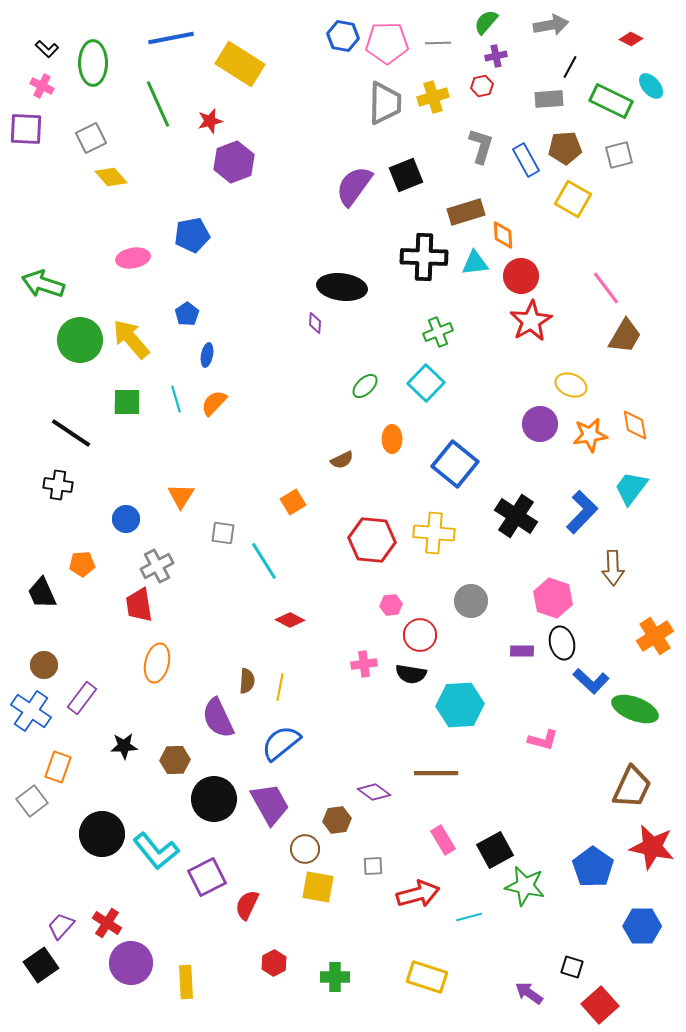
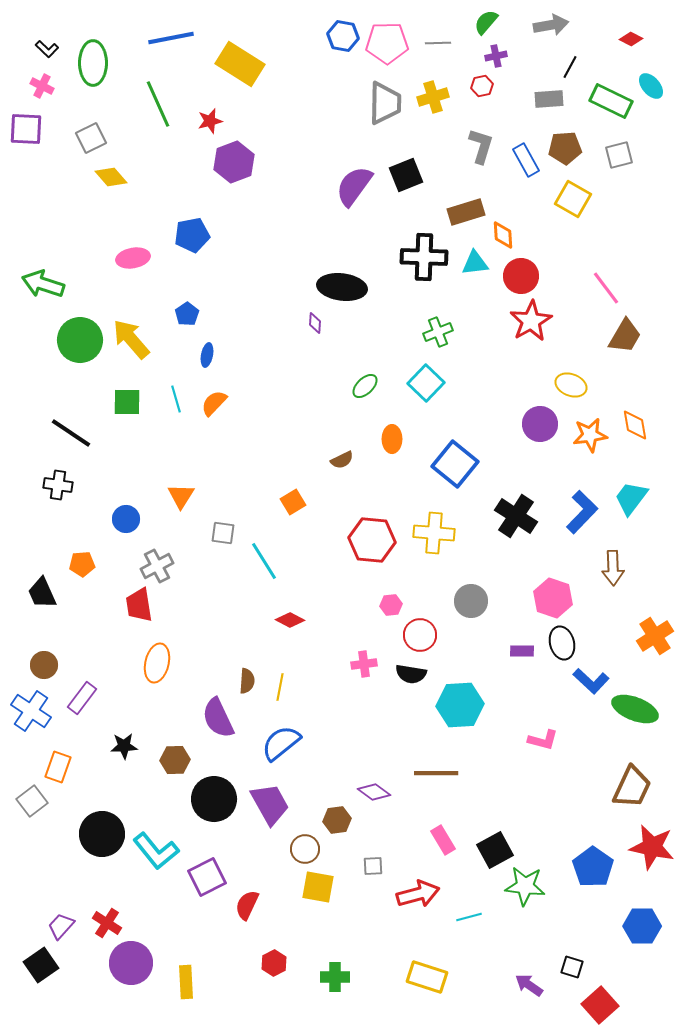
cyan trapezoid at (631, 488): moved 10 px down
green star at (525, 886): rotated 6 degrees counterclockwise
purple arrow at (529, 993): moved 8 px up
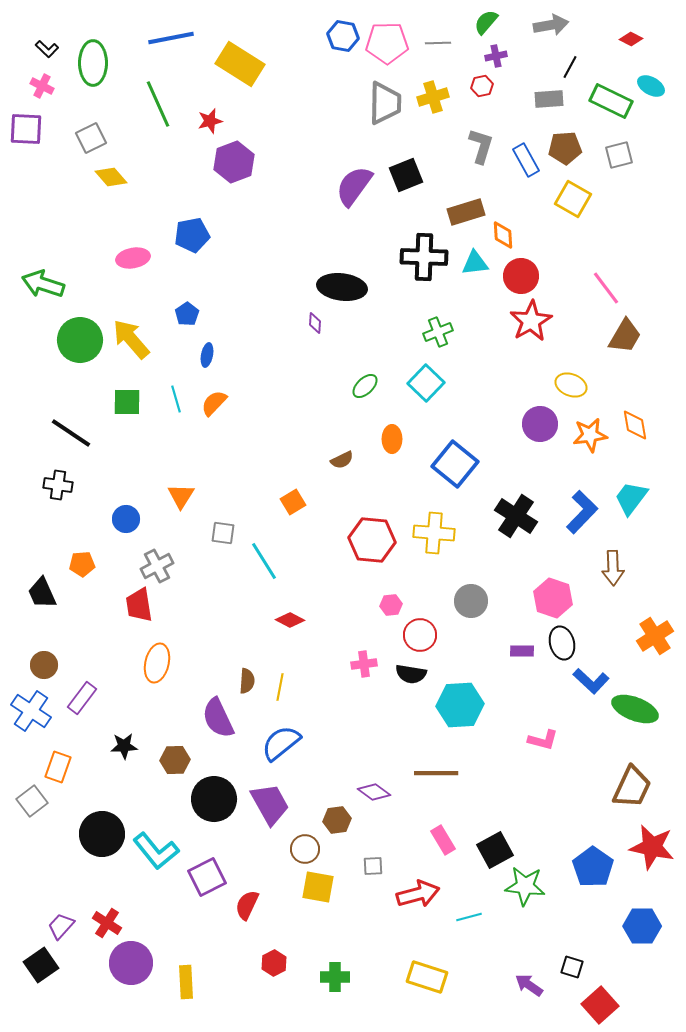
cyan ellipse at (651, 86): rotated 20 degrees counterclockwise
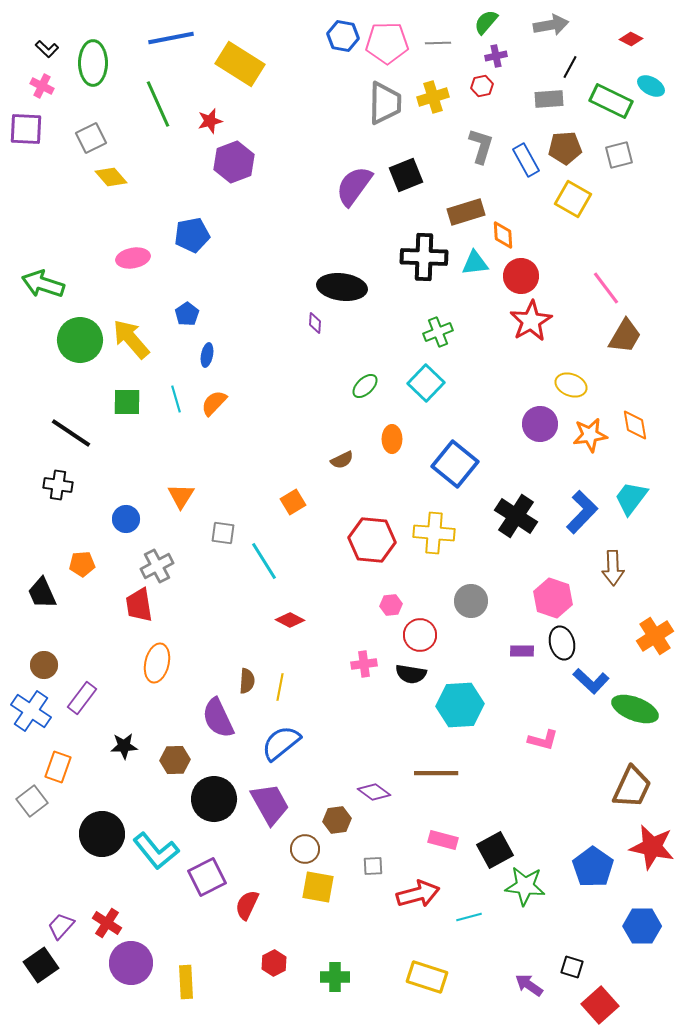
pink rectangle at (443, 840): rotated 44 degrees counterclockwise
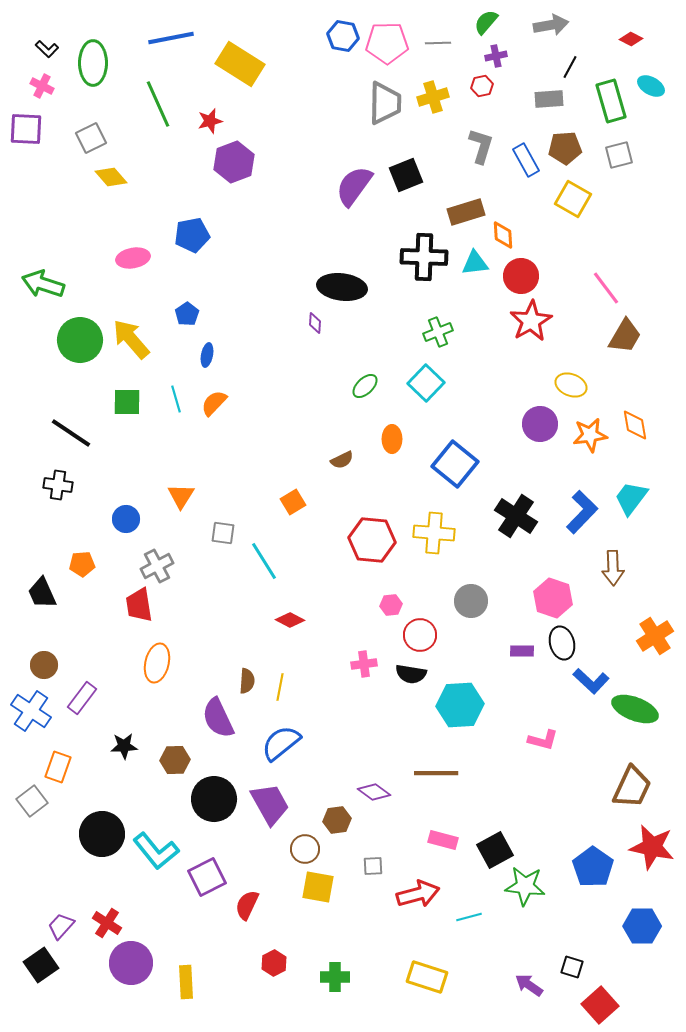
green rectangle at (611, 101): rotated 48 degrees clockwise
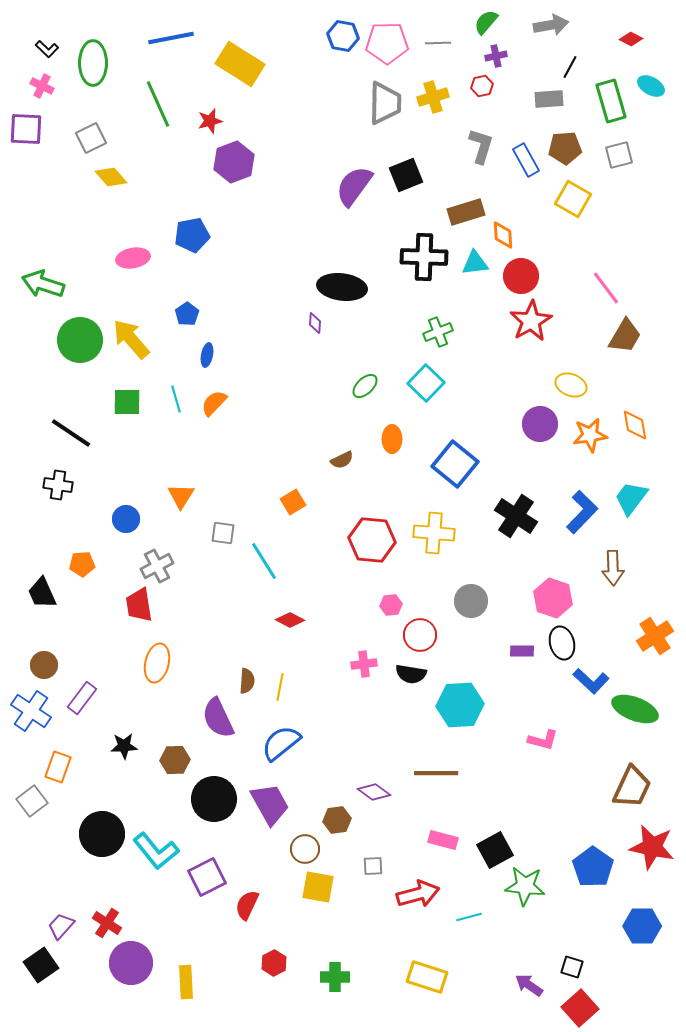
red square at (600, 1005): moved 20 px left, 3 px down
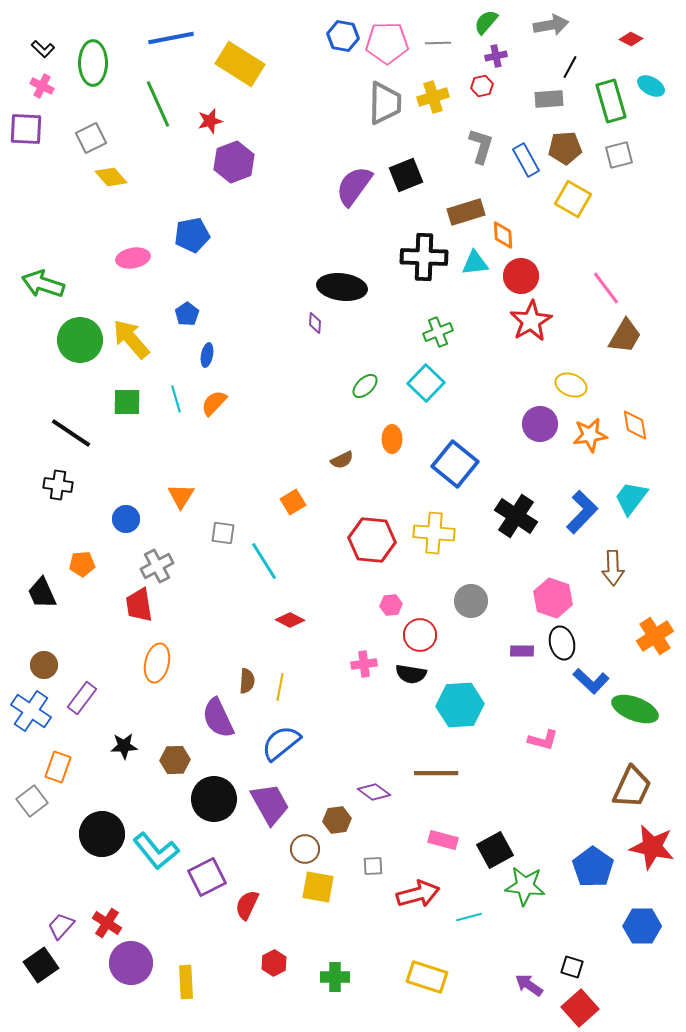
black L-shape at (47, 49): moved 4 px left
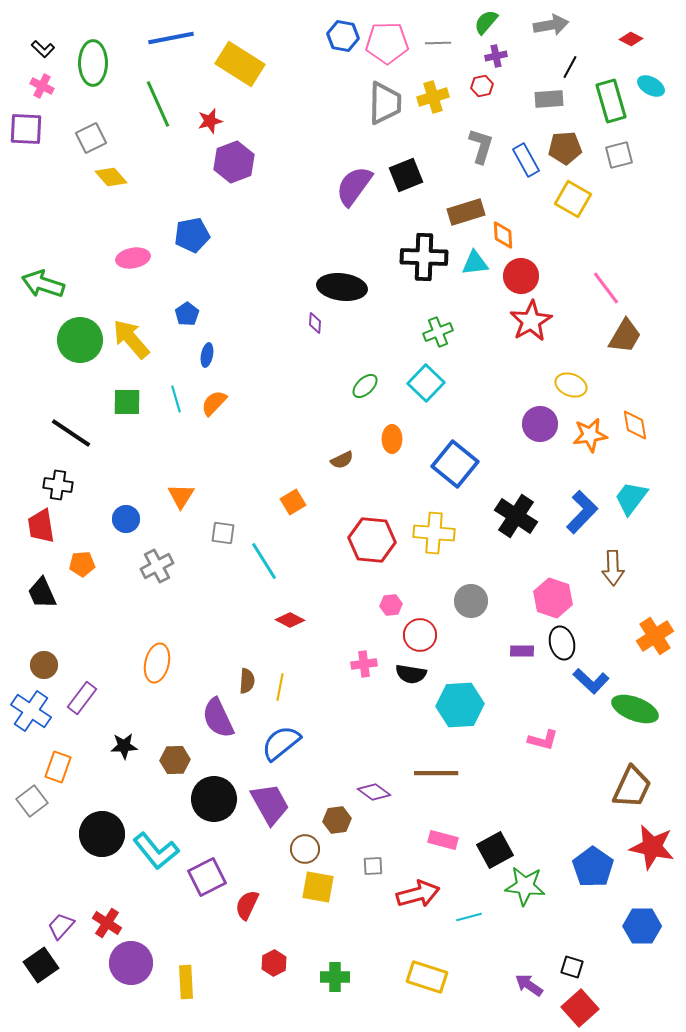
red trapezoid at (139, 605): moved 98 px left, 79 px up
